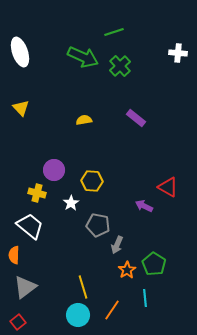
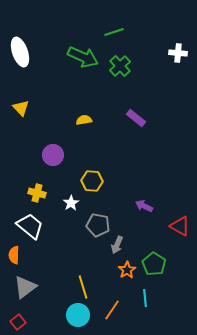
purple circle: moved 1 px left, 15 px up
red triangle: moved 12 px right, 39 px down
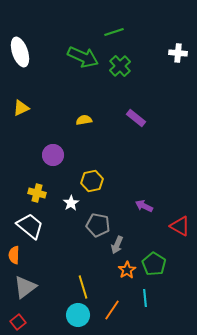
yellow triangle: rotated 48 degrees clockwise
yellow hexagon: rotated 15 degrees counterclockwise
